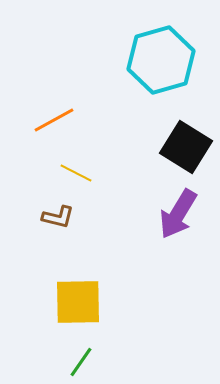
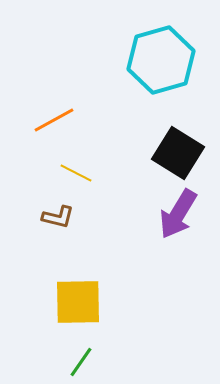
black square: moved 8 px left, 6 px down
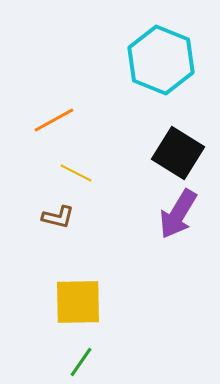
cyan hexagon: rotated 22 degrees counterclockwise
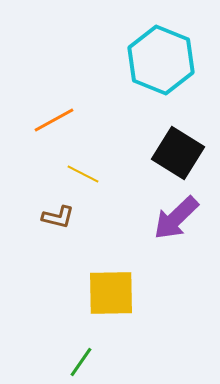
yellow line: moved 7 px right, 1 px down
purple arrow: moved 2 px left, 4 px down; rotated 15 degrees clockwise
yellow square: moved 33 px right, 9 px up
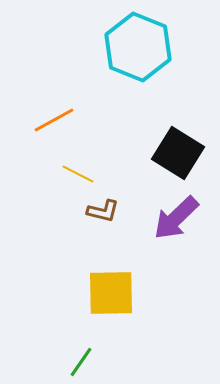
cyan hexagon: moved 23 px left, 13 px up
yellow line: moved 5 px left
brown L-shape: moved 45 px right, 6 px up
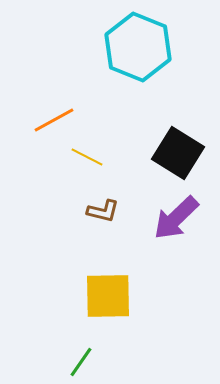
yellow line: moved 9 px right, 17 px up
yellow square: moved 3 px left, 3 px down
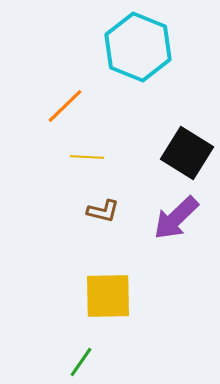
orange line: moved 11 px right, 14 px up; rotated 15 degrees counterclockwise
black square: moved 9 px right
yellow line: rotated 24 degrees counterclockwise
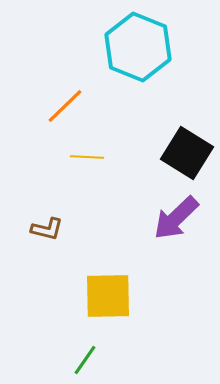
brown L-shape: moved 56 px left, 18 px down
green line: moved 4 px right, 2 px up
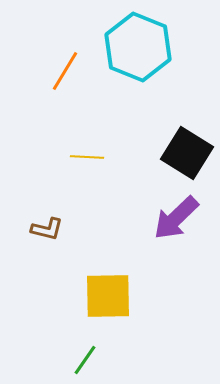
orange line: moved 35 px up; rotated 15 degrees counterclockwise
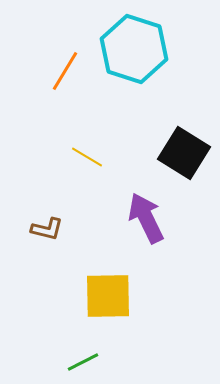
cyan hexagon: moved 4 px left, 2 px down; rotated 4 degrees counterclockwise
black square: moved 3 px left
yellow line: rotated 28 degrees clockwise
purple arrow: moved 30 px left; rotated 108 degrees clockwise
green line: moved 2 px left, 2 px down; rotated 28 degrees clockwise
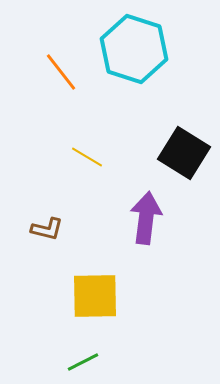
orange line: moved 4 px left, 1 px down; rotated 69 degrees counterclockwise
purple arrow: rotated 33 degrees clockwise
yellow square: moved 13 px left
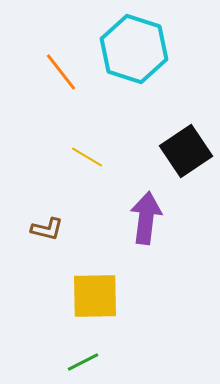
black square: moved 2 px right, 2 px up; rotated 24 degrees clockwise
